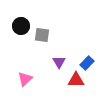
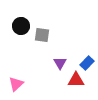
purple triangle: moved 1 px right, 1 px down
pink triangle: moved 9 px left, 5 px down
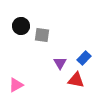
blue rectangle: moved 3 px left, 5 px up
red triangle: rotated 12 degrees clockwise
pink triangle: moved 1 px down; rotated 14 degrees clockwise
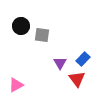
blue rectangle: moved 1 px left, 1 px down
red triangle: moved 1 px right, 1 px up; rotated 42 degrees clockwise
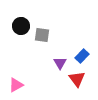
blue rectangle: moved 1 px left, 3 px up
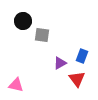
black circle: moved 2 px right, 5 px up
blue rectangle: rotated 24 degrees counterclockwise
purple triangle: rotated 32 degrees clockwise
pink triangle: rotated 42 degrees clockwise
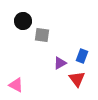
pink triangle: rotated 14 degrees clockwise
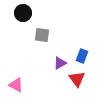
black circle: moved 8 px up
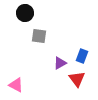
black circle: moved 2 px right
gray square: moved 3 px left, 1 px down
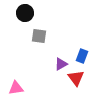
purple triangle: moved 1 px right, 1 px down
red triangle: moved 1 px left, 1 px up
pink triangle: moved 3 px down; rotated 35 degrees counterclockwise
